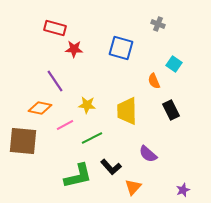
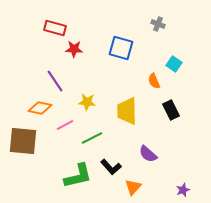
yellow star: moved 3 px up
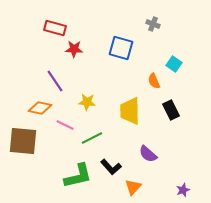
gray cross: moved 5 px left
yellow trapezoid: moved 3 px right
pink line: rotated 54 degrees clockwise
